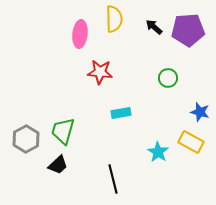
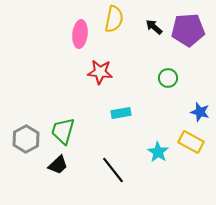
yellow semicircle: rotated 12 degrees clockwise
black line: moved 9 px up; rotated 24 degrees counterclockwise
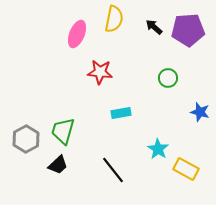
pink ellipse: moved 3 px left; rotated 16 degrees clockwise
yellow rectangle: moved 5 px left, 27 px down
cyan star: moved 3 px up
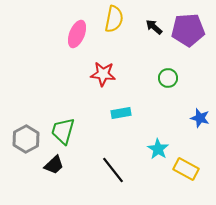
red star: moved 3 px right, 2 px down
blue star: moved 6 px down
black trapezoid: moved 4 px left
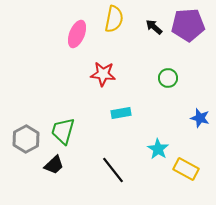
purple pentagon: moved 5 px up
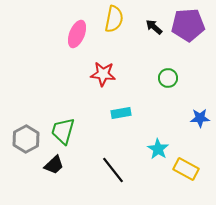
blue star: rotated 18 degrees counterclockwise
